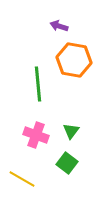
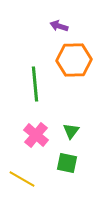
orange hexagon: rotated 12 degrees counterclockwise
green line: moved 3 px left
pink cross: rotated 20 degrees clockwise
green square: rotated 25 degrees counterclockwise
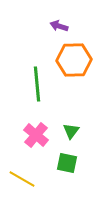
green line: moved 2 px right
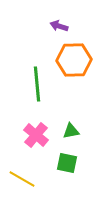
green triangle: rotated 42 degrees clockwise
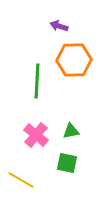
green line: moved 3 px up; rotated 8 degrees clockwise
yellow line: moved 1 px left, 1 px down
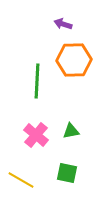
purple arrow: moved 4 px right, 2 px up
green square: moved 10 px down
